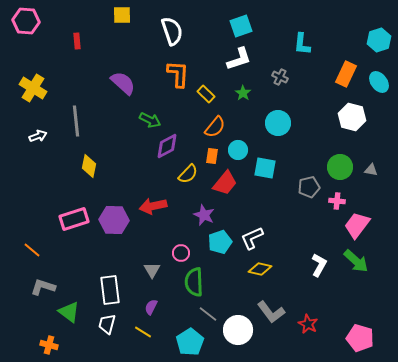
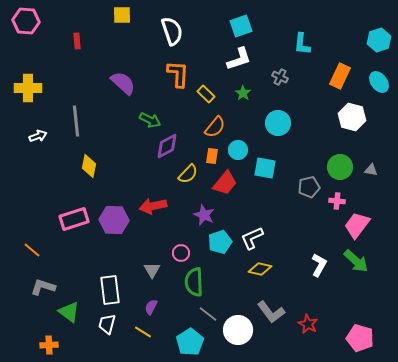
orange rectangle at (346, 74): moved 6 px left, 2 px down
yellow cross at (33, 88): moved 5 px left; rotated 32 degrees counterclockwise
orange cross at (49, 345): rotated 18 degrees counterclockwise
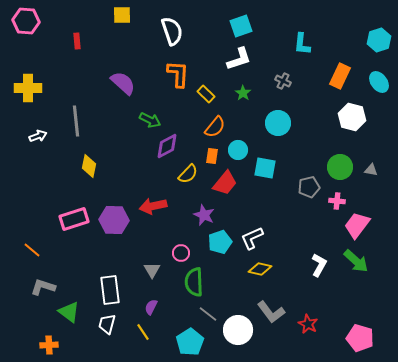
gray cross at (280, 77): moved 3 px right, 4 px down
yellow line at (143, 332): rotated 24 degrees clockwise
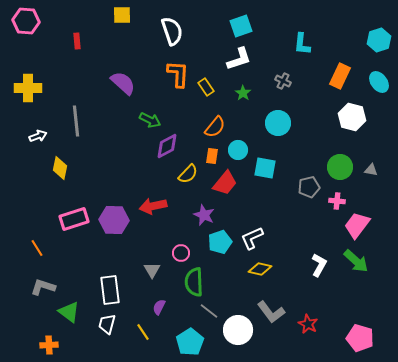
yellow rectangle at (206, 94): moved 7 px up; rotated 12 degrees clockwise
yellow diamond at (89, 166): moved 29 px left, 2 px down
orange line at (32, 250): moved 5 px right, 2 px up; rotated 18 degrees clockwise
purple semicircle at (151, 307): moved 8 px right
gray line at (208, 314): moved 1 px right, 3 px up
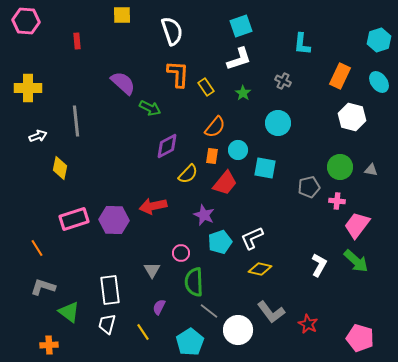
green arrow at (150, 120): moved 12 px up
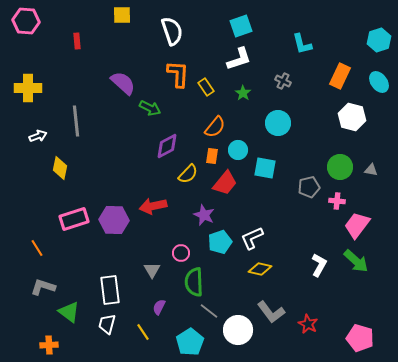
cyan L-shape at (302, 44): rotated 20 degrees counterclockwise
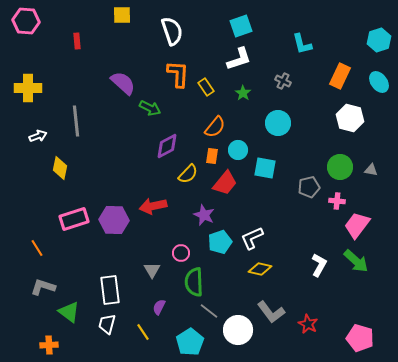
white hexagon at (352, 117): moved 2 px left, 1 px down
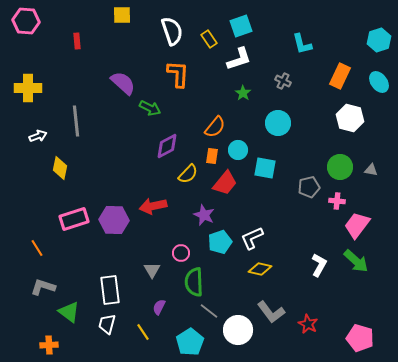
yellow rectangle at (206, 87): moved 3 px right, 48 px up
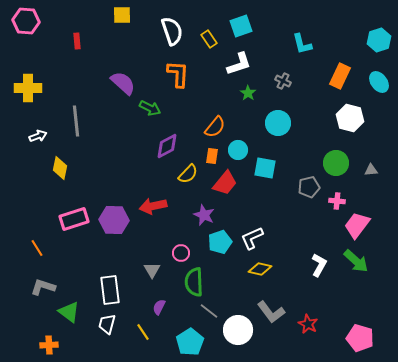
white L-shape at (239, 59): moved 5 px down
green star at (243, 93): moved 5 px right
green circle at (340, 167): moved 4 px left, 4 px up
gray triangle at (371, 170): rotated 16 degrees counterclockwise
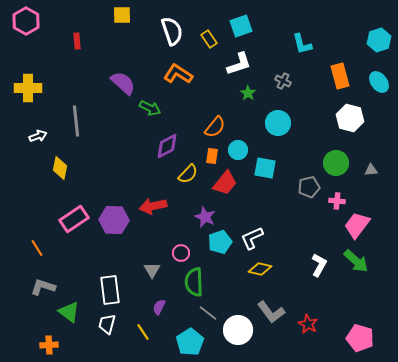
pink hexagon at (26, 21): rotated 24 degrees clockwise
orange L-shape at (178, 74): rotated 60 degrees counterclockwise
orange rectangle at (340, 76): rotated 40 degrees counterclockwise
purple star at (204, 215): moved 1 px right, 2 px down
pink rectangle at (74, 219): rotated 16 degrees counterclockwise
gray line at (209, 311): moved 1 px left, 2 px down
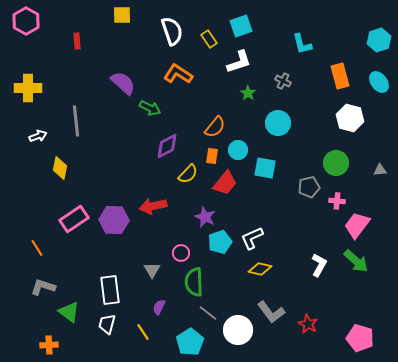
white L-shape at (239, 64): moved 2 px up
gray triangle at (371, 170): moved 9 px right
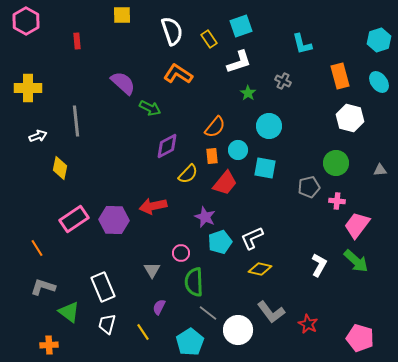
cyan circle at (278, 123): moved 9 px left, 3 px down
orange rectangle at (212, 156): rotated 14 degrees counterclockwise
white rectangle at (110, 290): moved 7 px left, 3 px up; rotated 16 degrees counterclockwise
